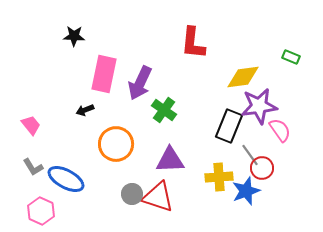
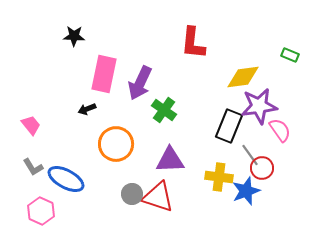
green rectangle: moved 1 px left, 2 px up
black arrow: moved 2 px right, 1 px up
yellow cross: rotated 12 degrees clockwise
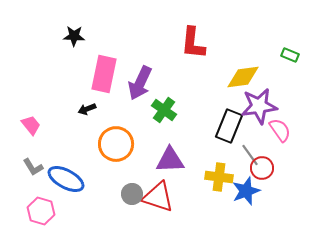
pink hexagon: rotated 8 degrees counterclockwise
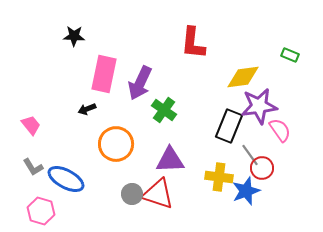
red triangle: moved 3 px up
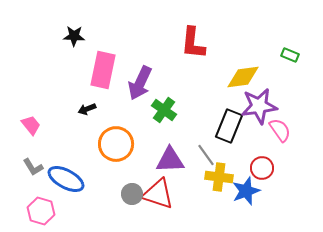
pink rectangle: moved 1 px left, 4 px up
gray line: moved 44 px left
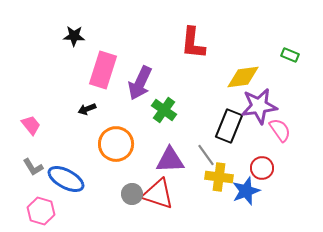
pink rectangle: rotated 6 degrees clockwise
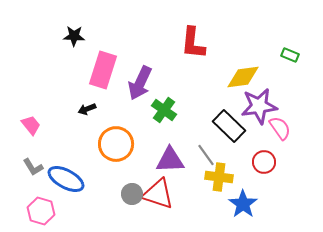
black rectangle: rotated 68 degrees counterclockwise
pink semicircle: moved 2 px up
red circle: moved 2 px right, 6 px up
blue star: moved 3 px left, 13 px down; rotated 16 degrees counterclockwise
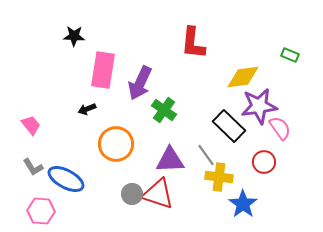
pink rectangle: rotated 9 degrees counterclockwise
pink hexagon: rotated 12 degrees counterclockwise
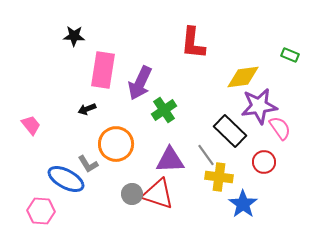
green cross: rotated 20 degrees clockwise
black rectangle: moved 1 px right, 5 px down
gray L-shape: moved 55 px right, 3 px up
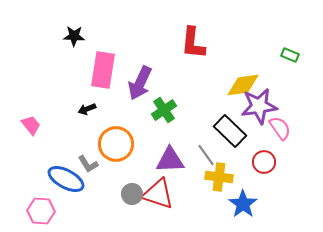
yellow diamond: moved 8 px down
